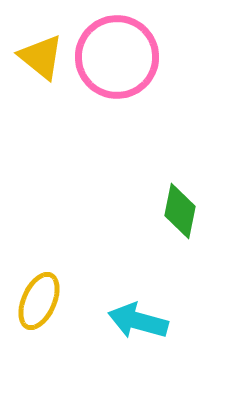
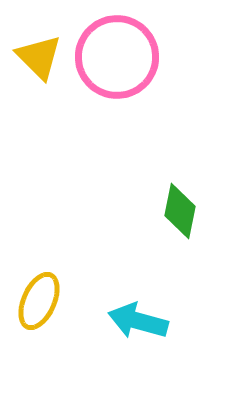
yellow triangle: moved 2 px left; rotated 6 degrees clockwise
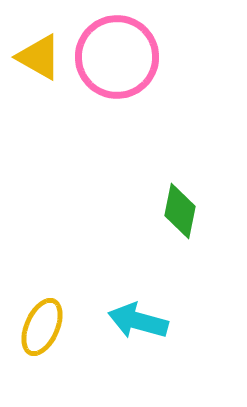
yellow triangle: rotated 15 degrees counterclockwise
yellow ellipse: moved 3 px right, 26 px down
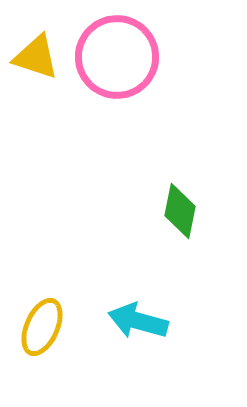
yellow triangle: moved 3 px left; rotated 12 degrees counterclockwise
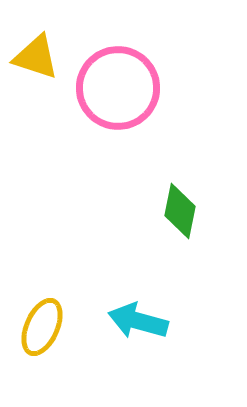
pink circle: moved 1 px right, 31 px down
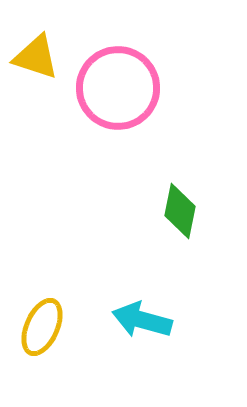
cyan arrow: moved 4 px right, 1 px up
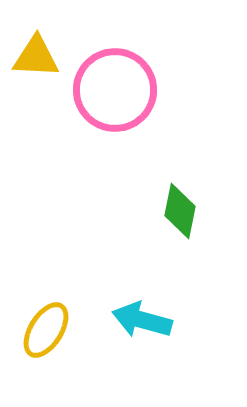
yellow triangle: rotated 15 degrees counterclockwise
pink circle: moved 3 px left, 2 px down
yellow ellipse: moved 4 px right, 3 px down; rotated 8 degrees clockwise
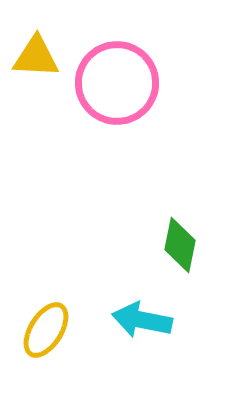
pink circle: moved 2 px right, 7 px up
green diamond: moved 34 px down
cyan arrow: rotated 4 degrees counterclockwise
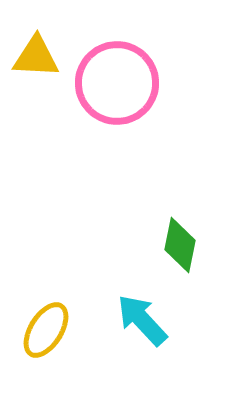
cyan arrow: rotated 36 degrees clockwise
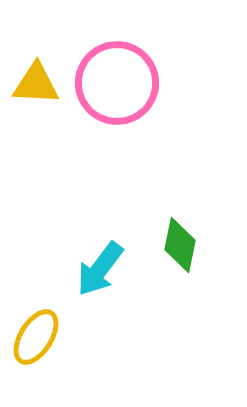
yellow triangle: moved 27 px down
cyan arrow: moved 42 px left, 51 px up; rotated 100 degrees counterclockwise
yellow ellipse: moved 10 px left, 7 px down
